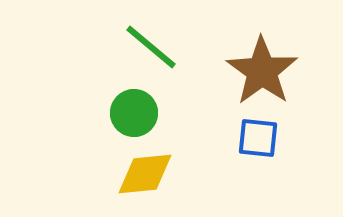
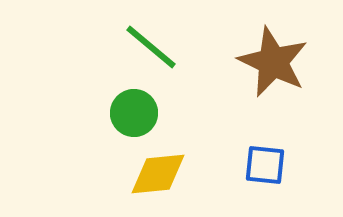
brown star: moved 11 px right, 9 px up; rotated 10 degrees counterclockwise
blue square: moved 7 px right, 27 px down
yellow diamond: moved 13 px right
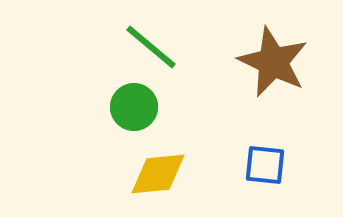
green circle: moved 6 px up
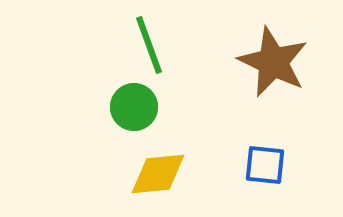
green line: moved 2 px left, 2 px up; rotated 30 degrees clockwise
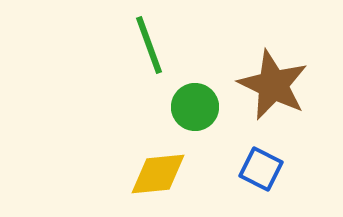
brown star: moved 23 px down
green circle: moved 61 px right
blue square: moved 4 px left, 4 px down; rotated 21 degrees clockwise
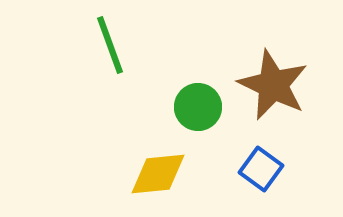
green line: moved 39 px left
green circle: moved 3 px right
blue square: rotated 9 degrees clockwise
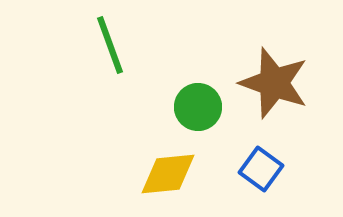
brown star: moved 1 px right, 2 px up; rotated 6 degrees counterclockwise
yellow diamond: moved 10 px right
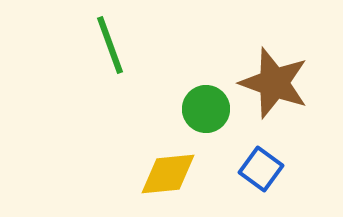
green circle: moved 8 px right, 2 px down
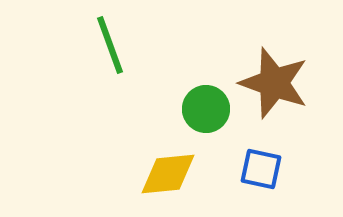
blue square: rotated 24 degrees counterclockwise
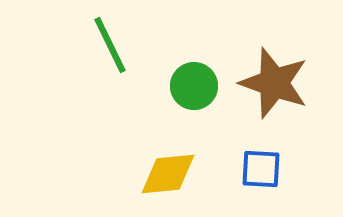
green line: rotated 6 degrees counterclockwise
green circle: moved 12 px left, 23 px up
blue square: rotated 9 degrees counterclockwise
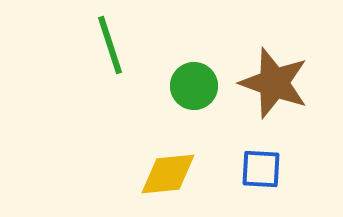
green line: rotated 8 degrees clockwise
